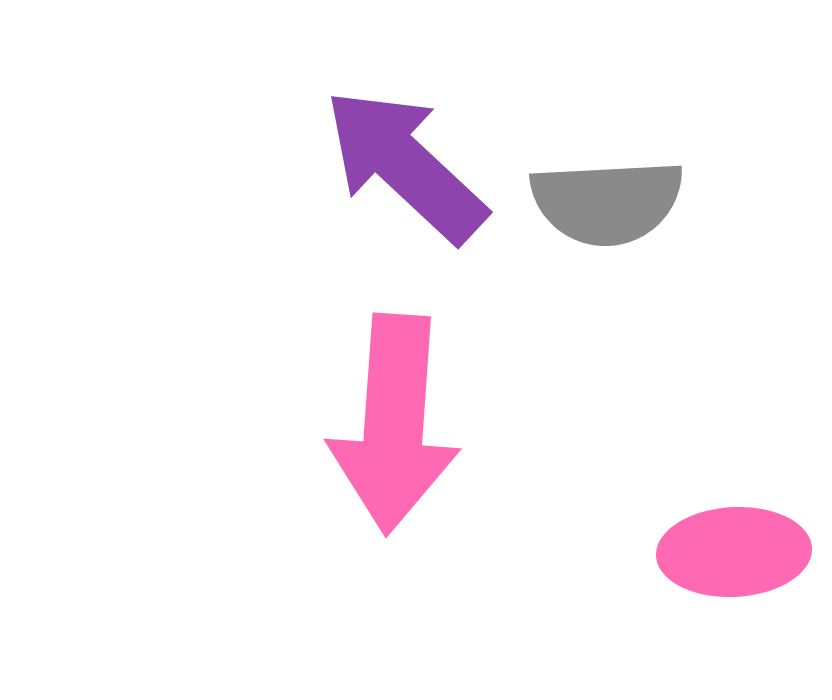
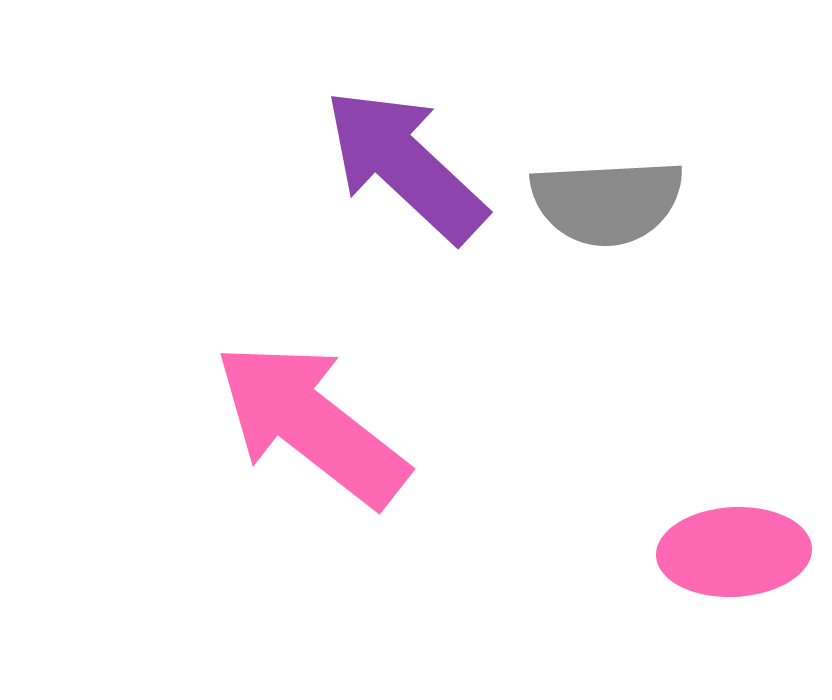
pink arrow: moved 83 px left; rotated 124 degrees clockwise
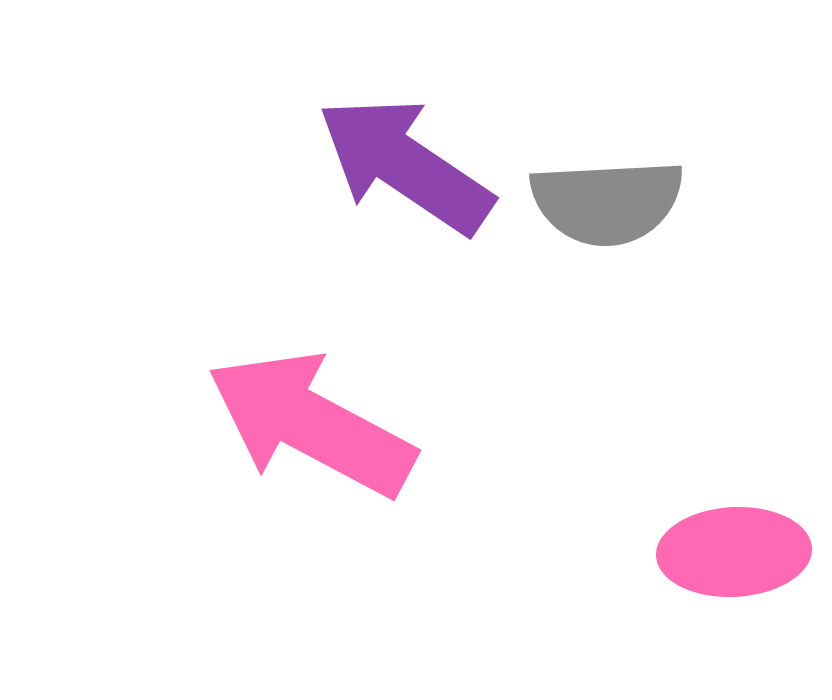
purple arrow: rotated 9 degrees counterclockwise
pink arrow: rotated 10 degrees counterclockwise
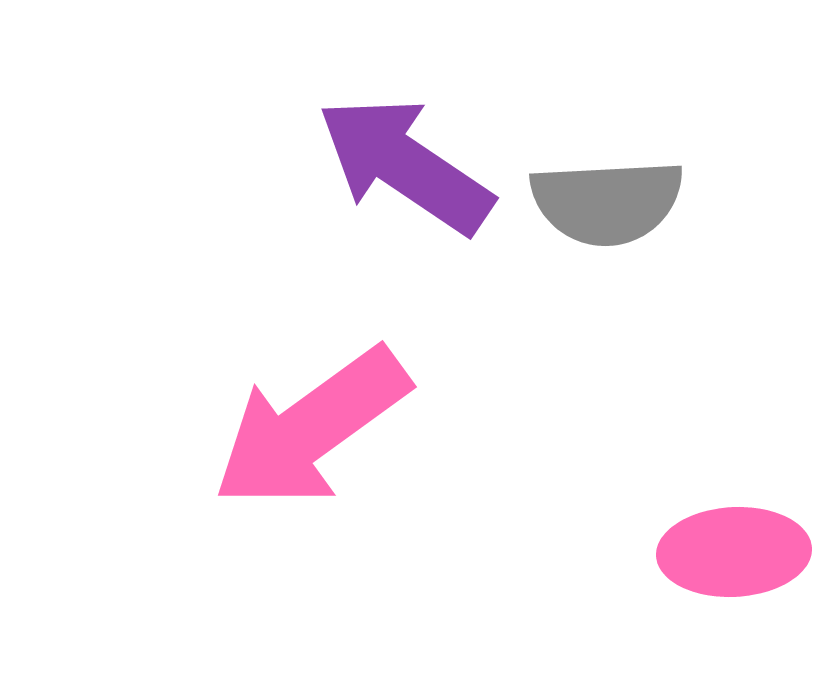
pink arrow: moved 4 px down; rotated 64 degrees counterclockwise
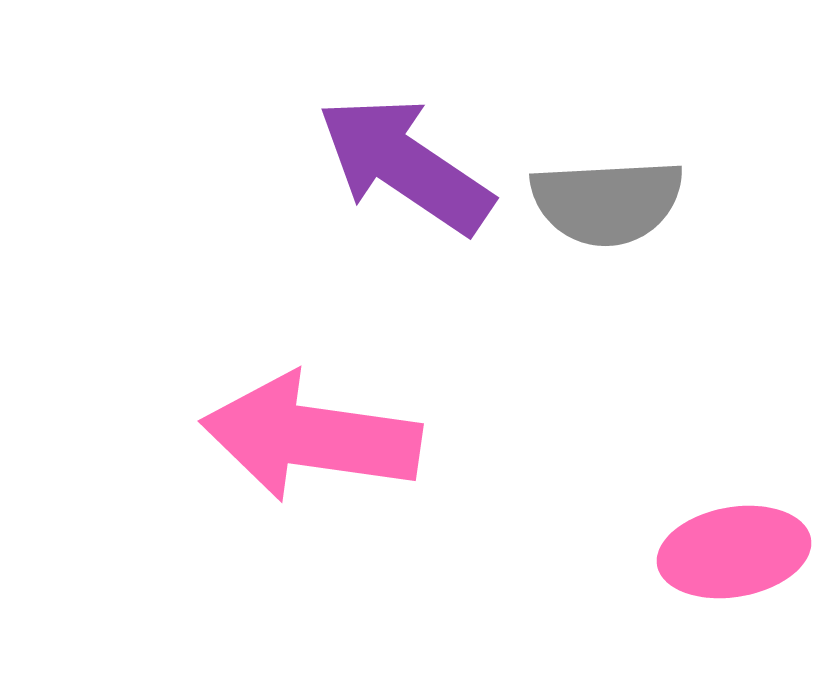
pink arrow: moved 9 px down; rotated 44 degrees clockwise
pink ellipse: rotated 7 degrees counterclockwise
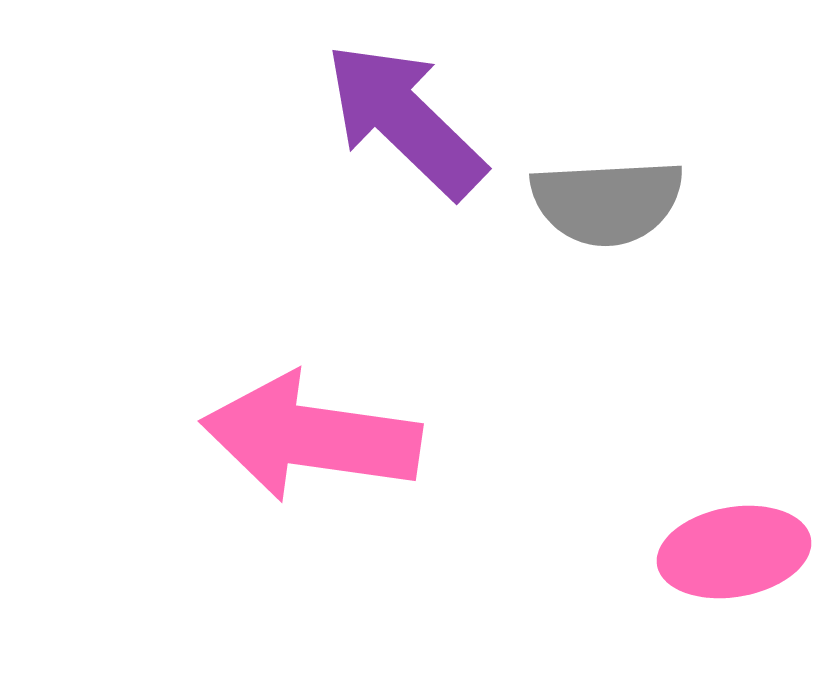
purple arrow: moved 45 px up; rotated 10 degrees clockwise
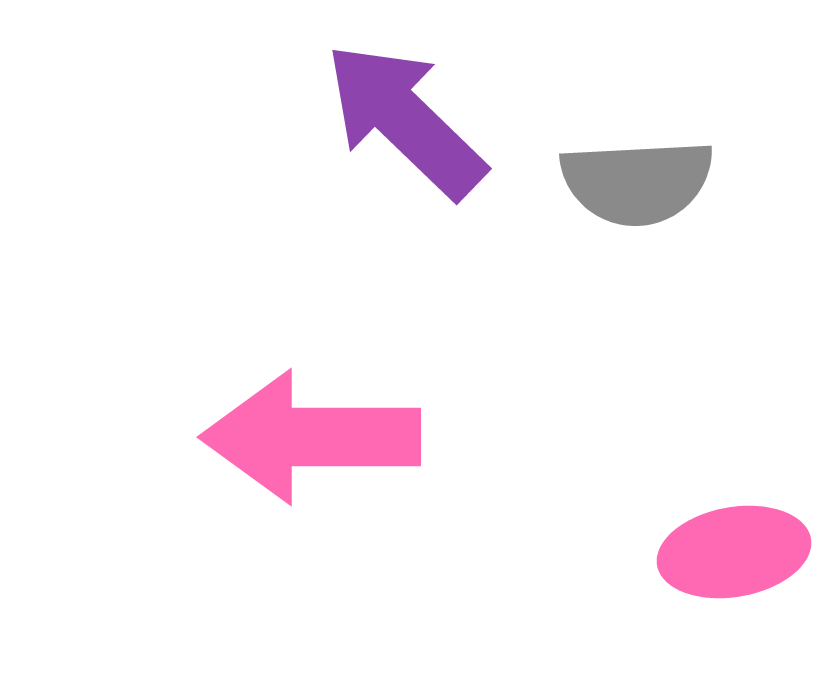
gray semicircle: moved 30 px right, 20 px up
pink arrow: rotated 8 degrees counterclockwise
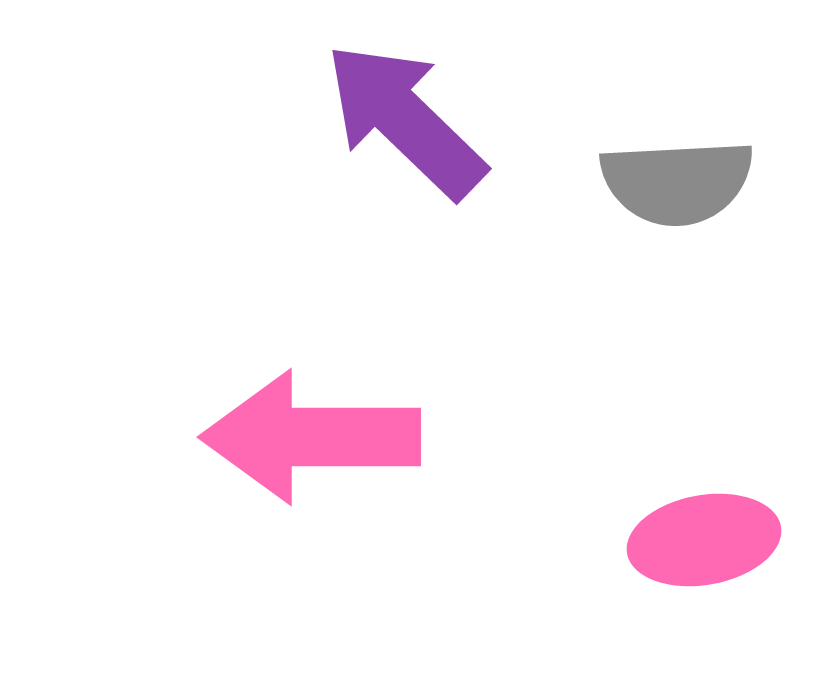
gray semicircle: moved 40 px right
pink ellipse: moved 30 px left, 12 px up
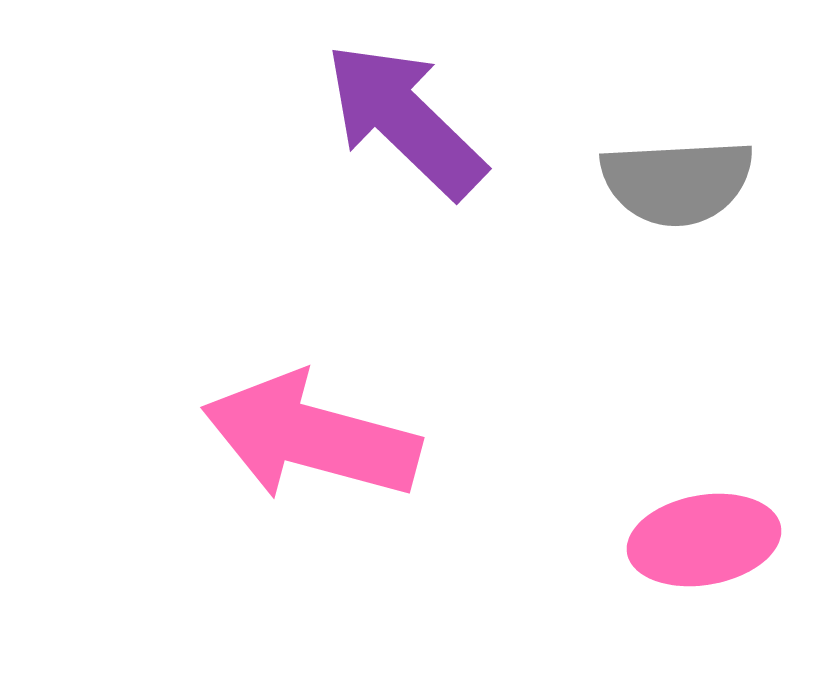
pink arrow: rotated 15 degrees clockwise
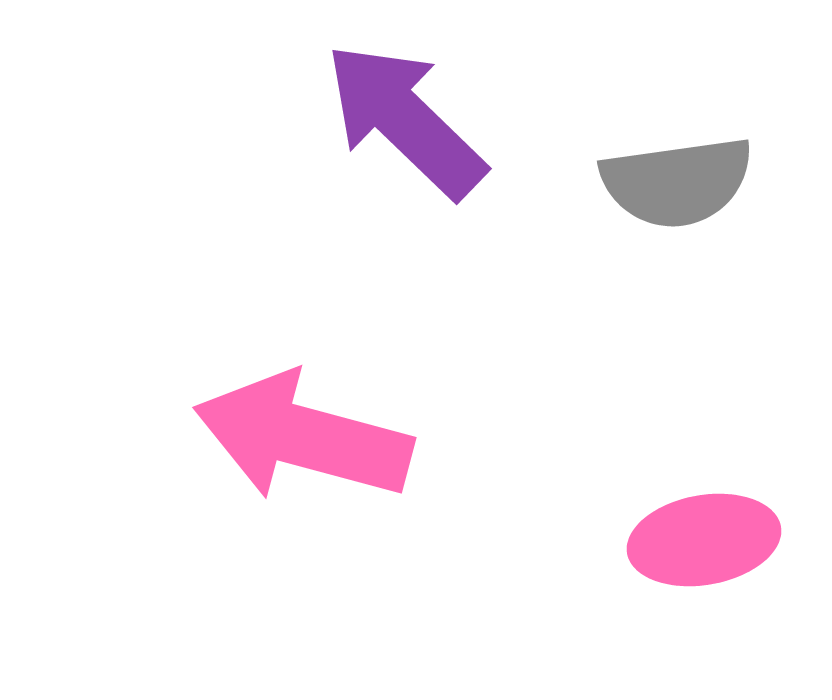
gray semicircle: rotated 5 degrees counterclockwise
pink arrow: moved 8 px left
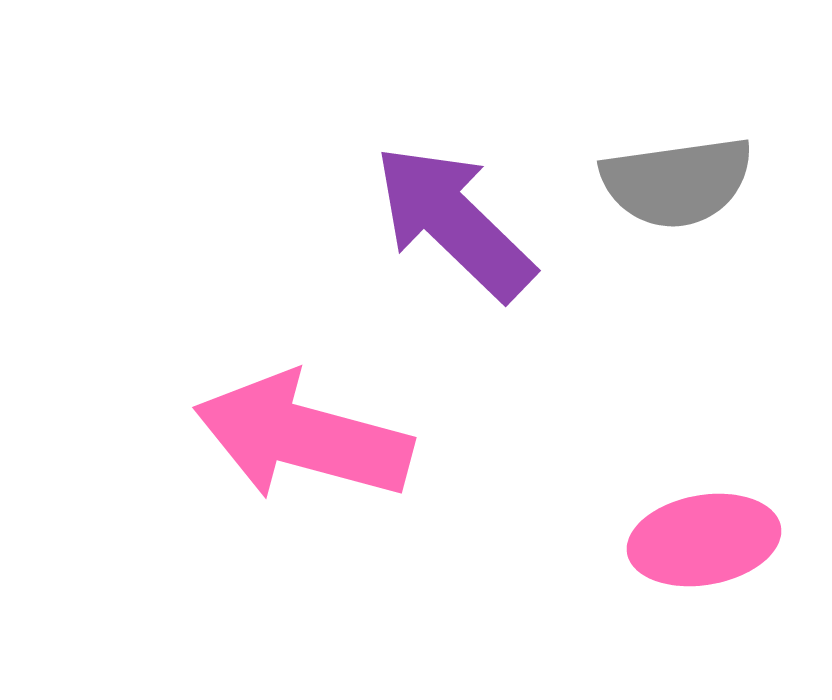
purple arrow: moved 49 px right, 102 px down
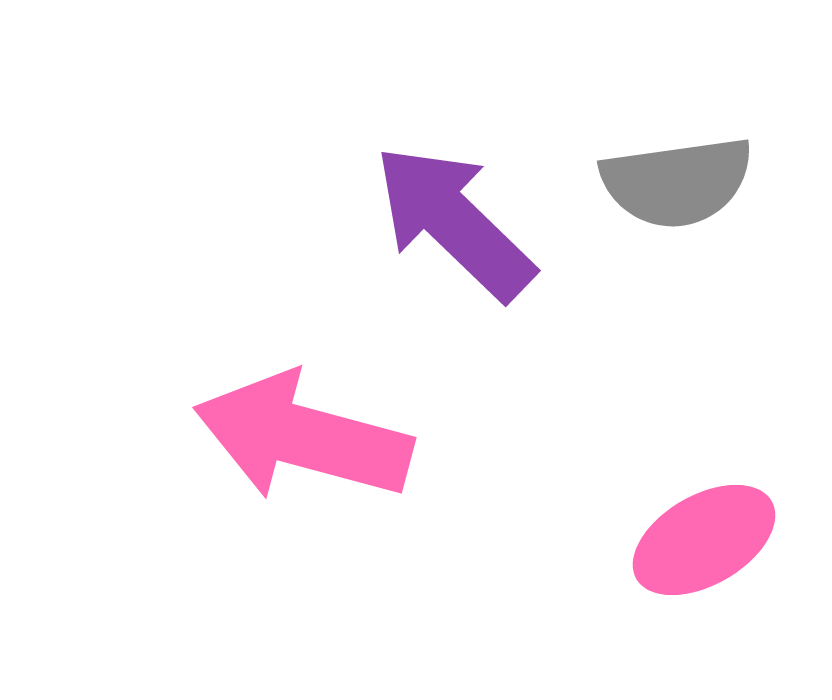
pink ellipse: rotated 20 degrees counterclockwise
